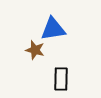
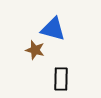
blue triangle: rotated 24 degrees clockwise
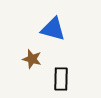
brown star: moved 3 px left, 9 px down
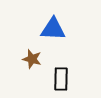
blue triangle: rotated 12 degrees counterclockwise
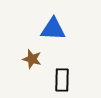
black rectangle: moved 1 px right, 1 px down
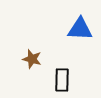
blue triangle: moved 27 px right
